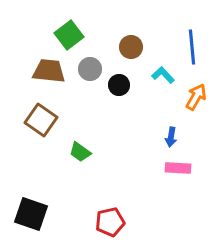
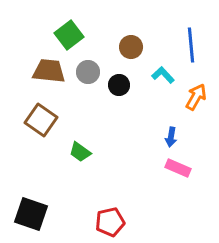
blue line: moved 1 px left, 2 px up
gray circle: moved 2 px left, 3 px down
pink rectangle: rotated 20 degrees clockwise
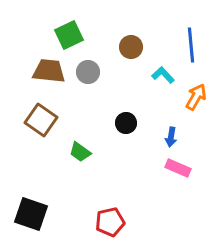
green square: rotated 12 degrees clockwise
black circle: moved 7 px right, 38 px down
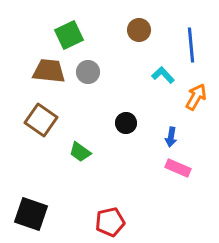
brown circle: moved 8 px right, 17 px up
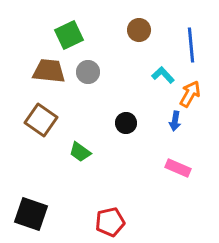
orange arrow: moved 6 px left, 3 px up
blue arrow: moved 4 px right, 16 px up
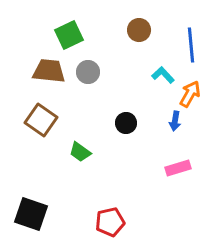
pink rectangle: rotated 40 degrees counterclockwise
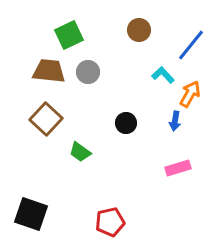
blue line: rotated 44 degrees clockwise
brown square: moved 5 px right, 1 px up; rotated 8 degrees clockwise
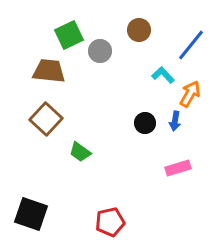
gray circle: moved 12 px right, 21 px up
black circle: moved 19 px right
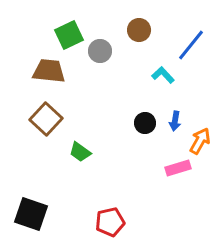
orange arrow: moved 10 px right, 47 px down
